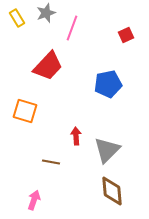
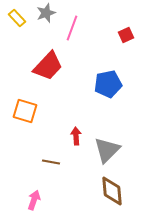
yellow rectangle: rotated 12 degrees counterclockwise
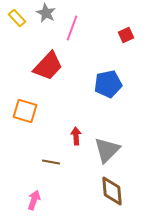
gray star: rotated 24 degrees counterclockwise
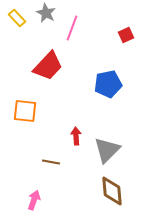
orange square: rotated 10 degrees counterclockwise
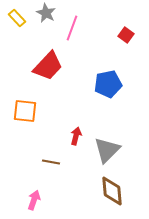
red square: rotated 28 degrees counterclockwise
red arrow: rotated 18 degrees clockwise
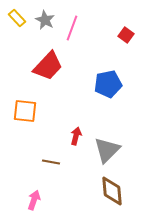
gray star: moved 1 px left, 7 px down
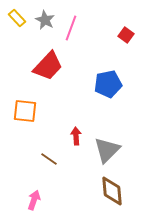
pink line: moved 1 px left
red arrow: rotated 18 degrees counterclockwise
brown line: moved 2 px left, 3 px up; rotated 24 degrees clockwise
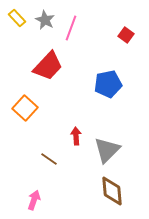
orange square: moved 3 px up; rotated 35 degrees clockwise
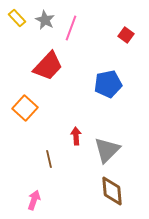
brown line: rotated 42 degrees clockwise
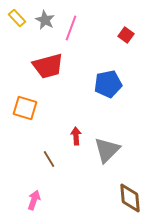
red trapezoid: rotated 32 degrees clockwise
orange square: rotated 25 degrees counterclockwise
brown line: rotated 18 degrees counterclockwise
brown diamond: moved 18 px right, 7 px down
